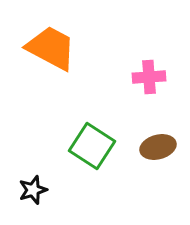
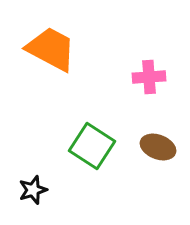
orange trapezoid: moved 1 px down
brown ellipse: rotated 36 degrees clockwise
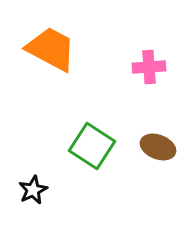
pink cross: moved 10 px up
black star: rotated 8 degrees counterclockwise
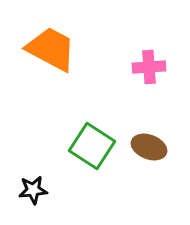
brown ellipse: moved 9 px left
black star: rotated 20 degrees clockwise
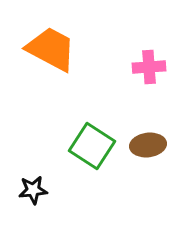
brown ellipse: moved 1 px left, 2 px up; rotated 28 degrees counterclockwise
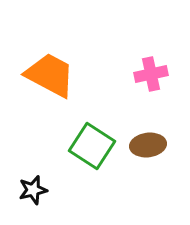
orange trapezoid: moved 1 px left, 26 px down
pink cross: moved 2 px right, 7 px down; rotated 8 degrees counterclockwise
black star: rotated 8 degrees counterclockwise
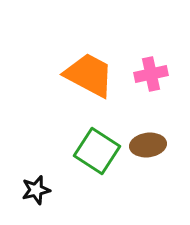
orange trapezoid: moved 39 px right
green square: moved 5 px right, 5 px down
black star: moved 3 px right
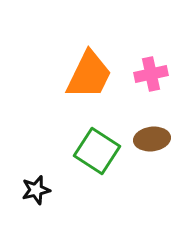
orange trapezoid: rotated 88 degrees clockwise
brown ellipse: moved 4 px right, 6 px up
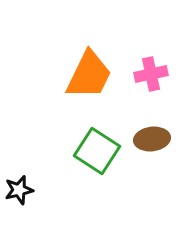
black star: moved 17 px left
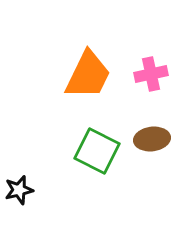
orange trapezoid: moved 1 px left
green square: rotated 6 degrees counterclockwise
